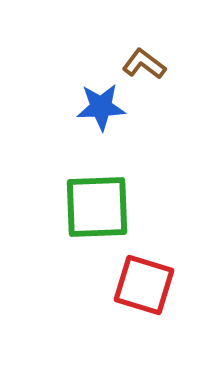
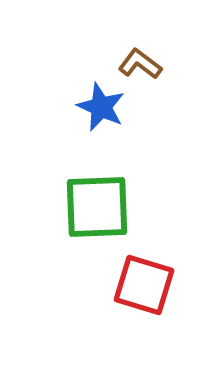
brown L-shape: moved 4 px left
blue star: rotated 27 degrees clockwise
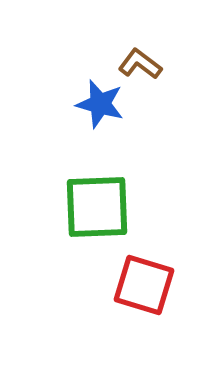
blue star: moved 1 px left, 3 px up; rotated 9 degrees counterclockwise
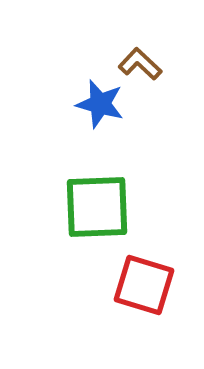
brown L-shape: rotated 6 degrees clockwise
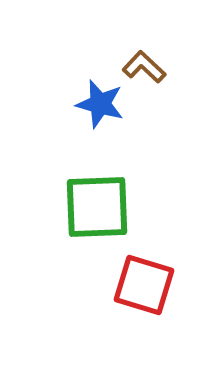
brown L-shape: moved 4 px right, 3 px down
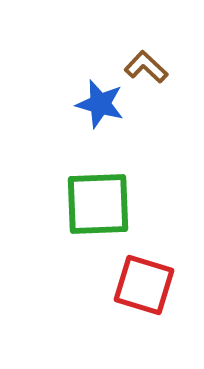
brown L-shape: moved 2 px right
green square: moved 1 px right, 3 px up
